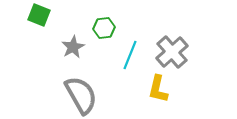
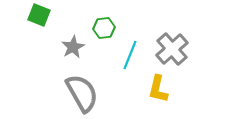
gray cross: moved 3 px up
gray semicircle: moved 1 px right, 2 px up
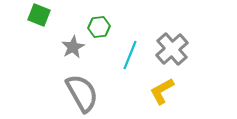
green hexagon: moved 5 px left, 1 px up
yellow L-shape: moved 4 px right, 2 px down; rotated 48 degrees clockwise
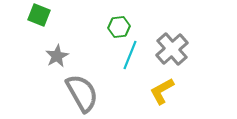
green hexagon: moved 20 px right
gray star: moved 16 px left, 9 px down
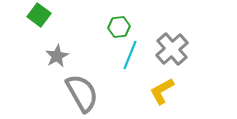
green square: rotated 15 degrees clockwise
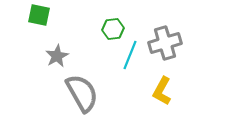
green square: rotated 25 degrees counterclockwise
green hexagon: moved 6 px left, 2 px down
gray cross: moved 7 px left, 6 px up; rotated 24 degrees clockwise
yellow L-shape: rotated 32 degrees counterclockwise
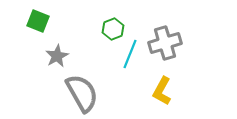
green square: moved 1 px left, 6 px down; rotated 10 degrees clockwise
green hexagon: rotated 15 degrees counterclockwise
cyan line: moved 1 px up
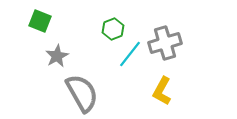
green square: moved 2 px right
cyan line: rotated 16 degrees clockwise
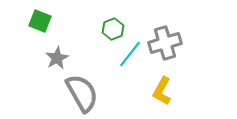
gray star: moved 2 px down
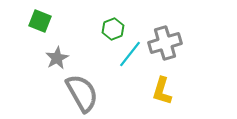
yellow L-shape: rotated 12 degrees counterclockwise
